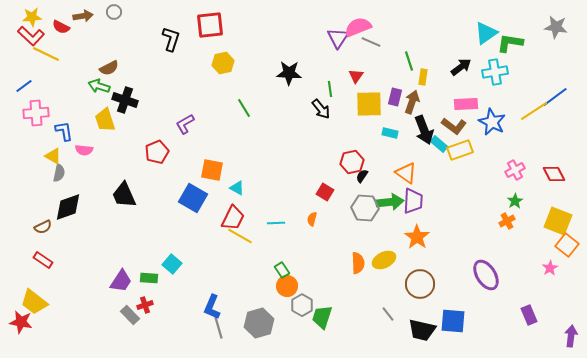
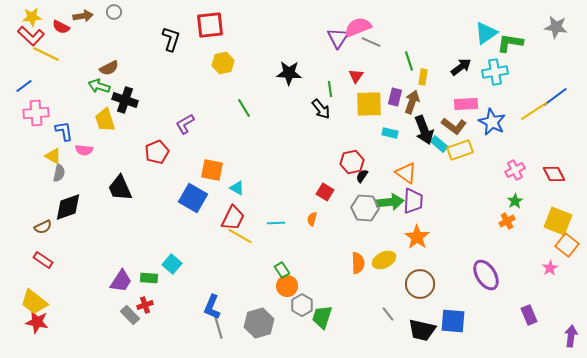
black trapezoid at (124, 195): moved 4 px left, 7 px up
red star at (21, 322): moved 16 px right
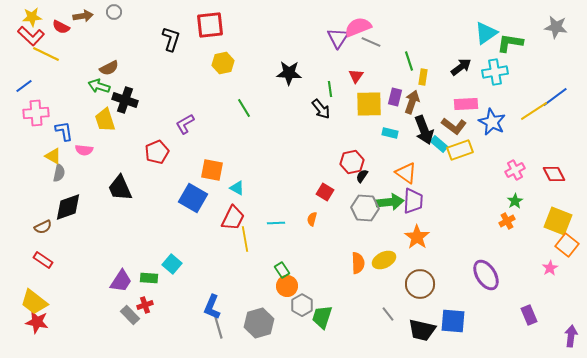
yellow line at (240, 236): moved 5 px right, 3 px down; rotated 50 degrees clockwise
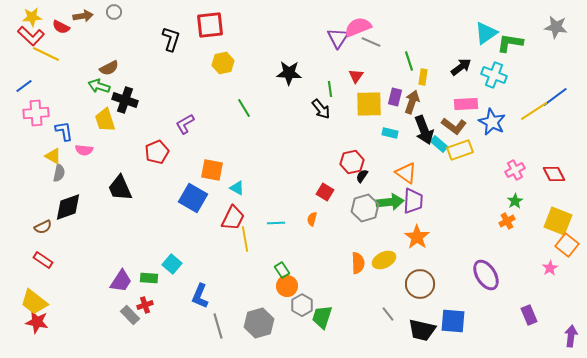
cyan cross at (495, 72): moved 1 px left, 3 px down; rotated 30 degrees clockwise
gray hexagon at (365, 208): rotated 20 degrees counterclockwise
blue L-shape at (212, 307): moved 12 px left, 11 px up
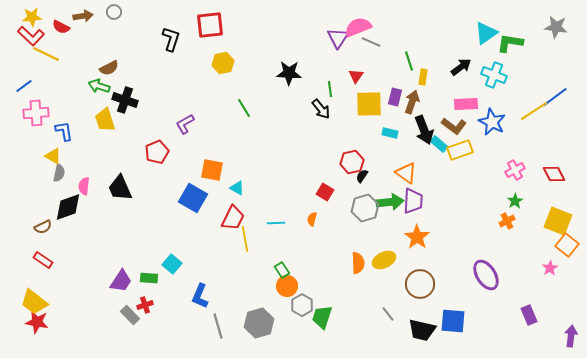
pink semicircle at (84, 150): moved 36 px down; rotated 90 degrees clockwise
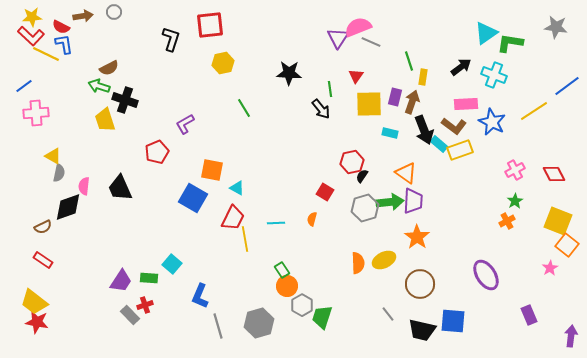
blue line at (555, 97): moved 12 px right, 11 px up
blue L-shape at (64, 131): moved 87 px up
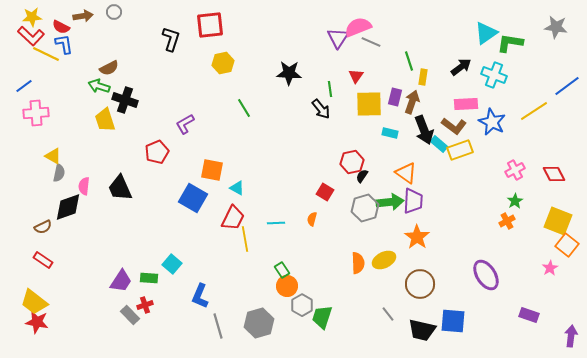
purple rectangle at (529, 315): rotated 48 degrees counterclockwise
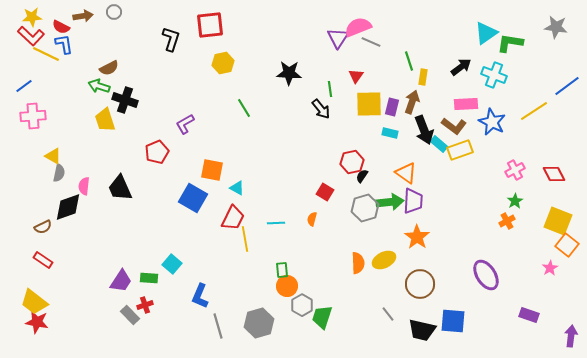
purple rectangle at (395, 97): moved 3 px left, 10 px down
pink cross at (36, 113): moved 3 px left, 3 px down
green rectangle at (282, 270): rotated 28 degrees clockwise
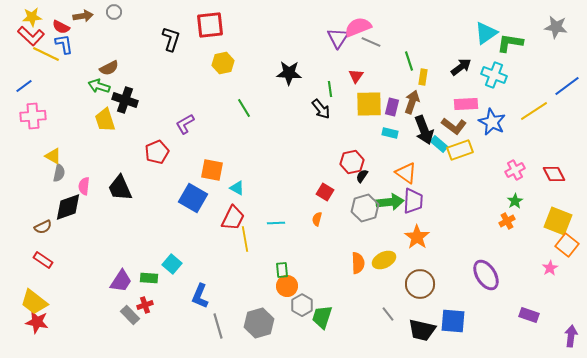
orange semicircle at (312, 219): moved 5 px right
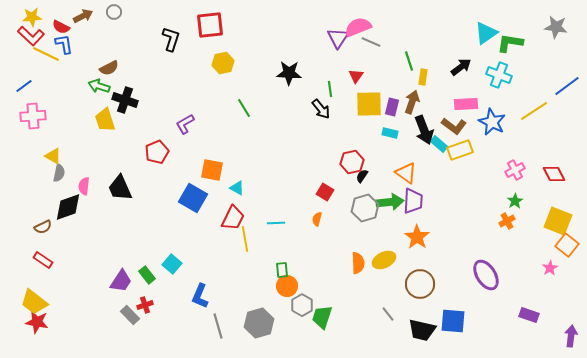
brown arrow at (83, 16): rotated 18 degrees counterclockwise
cyan cross at (494, 75): moved 5 px right
green rectangle at (149, 278): moved 2 px left, 3 px up; rotated 48 degrees clockwise
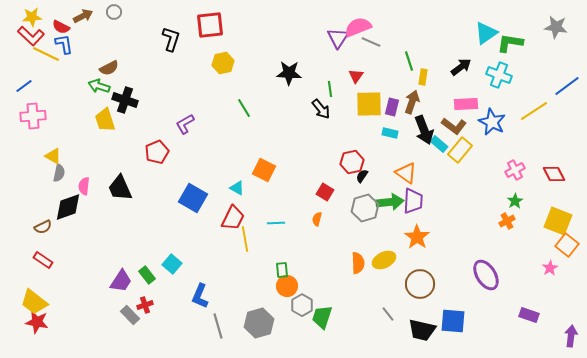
yellow rectangle at (460, 150): rotated 30 degrees counterclockwise
orange square at (212, 170): moved 52 px right; rotated 15 degrees clockwise
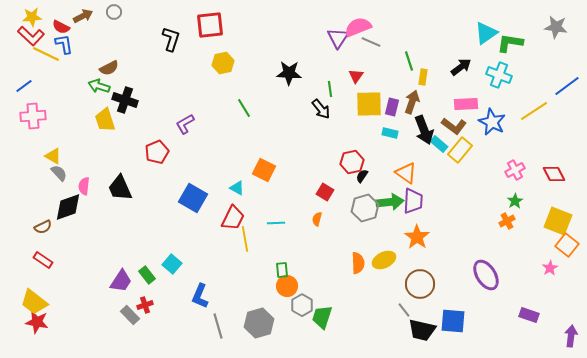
gray semicircle at (59, 173): rotated 54 degrees counterclockwise
gray line at (388, 314): moved 16 px right, 4 px up
